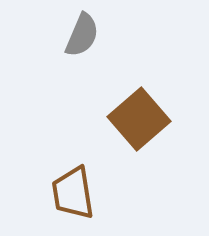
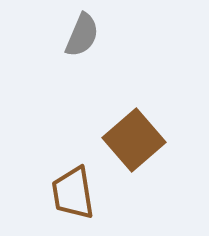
brown square: moved 5 px left, 21 px down
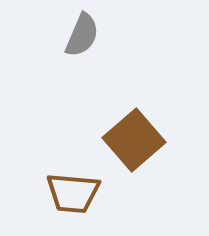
brown trapezoid: rotated 76 degrees counterclockwise
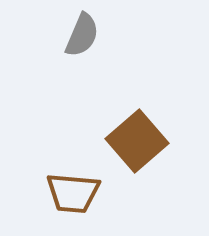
brown square: moved 3 px right, 1 px down
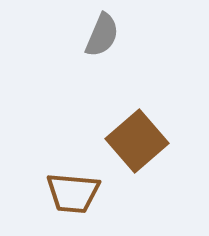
gray semicircle: moved 20 px right
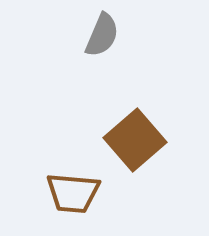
brown square: moved 2 px left, 1 px up
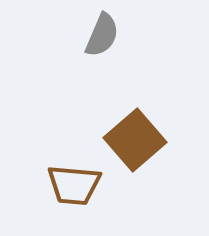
brown trapezoid: moved 1 px right, 8 px up
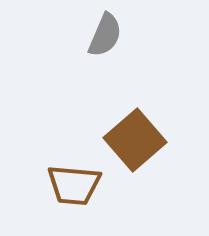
gray semicircle: moved 3 px right
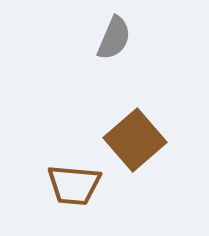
gray semicircle: moved 9 px right, 3 px down
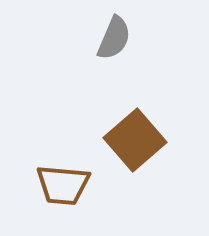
brown trapezoid: moved 11 px left
